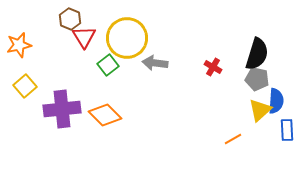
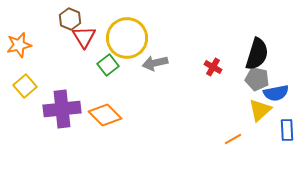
gray arrow: rotated 20 degrees counterclockwise
blue semicircle: moved 8 px up; rotated 75 degrees clockwise
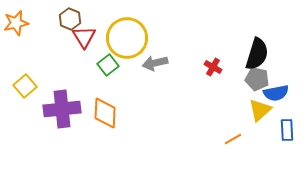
orange star: moved 3 px left, 22 px up
orange diamond: moved 2 px up; rotated 48 degrees clockwise
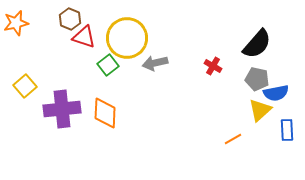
red triangle: rotated 40 degrees counterclockwise
black semicircle: moved 10 px up; rotated 24 degrees clockwise
red cross: moved 1 px up
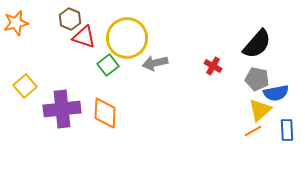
orange line: moved 20 px right, 8 px up
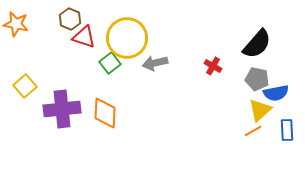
orange star: moved 1 px down; rotated 25 degrees clockwise
green square: moved 2 px right, 2 px up
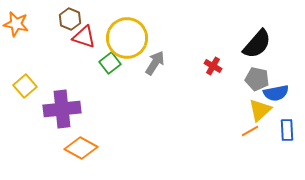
gray arrow: rotated 135 degrees clockwise
orange diamond: moved 24 px left, 35 px down; rotated 64 degrees counterclockwise
orange line: moved 3 px left
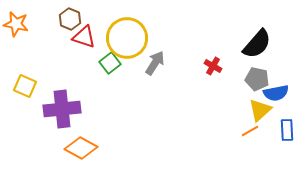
yellow square: rotated 25 degrees counterclockwise
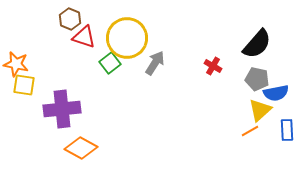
orange star: moved 40 px down
yellow square: moved 1 px left, 1 px up; rotated 15 degrees counterclockwise
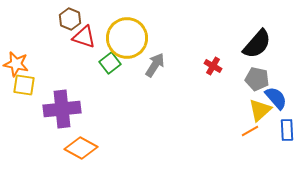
gray arrow: moved 2 px down
blue semicircle: moved 5 px down; rotated 120 degrees counterclockwise
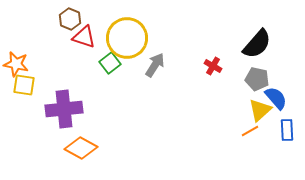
purple cross: moved 2 px right
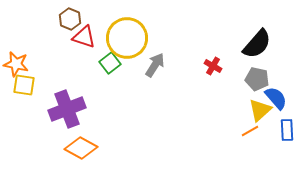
purple cross: moved 3 px right; rotated 15 degrees counterclockwise
